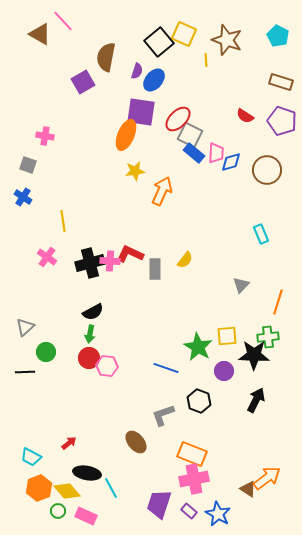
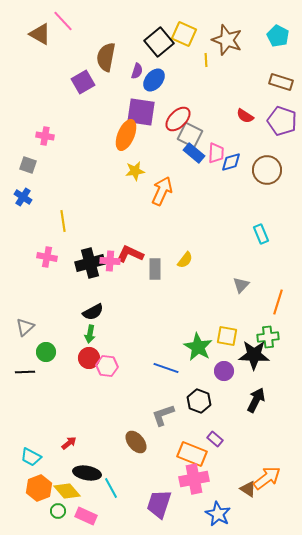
pink cross at (47, 257): rotated 24 degrees counterclockwise
yellow square at (227, 336): rotated 15 degrees clockwise
purple rectangle at (189, 511): moved 26 px right, 72 px up
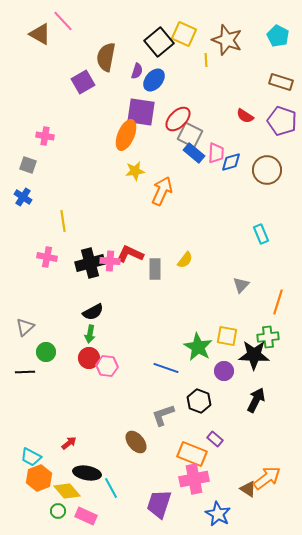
orange hexagon at (39, 488): moved 10 px up
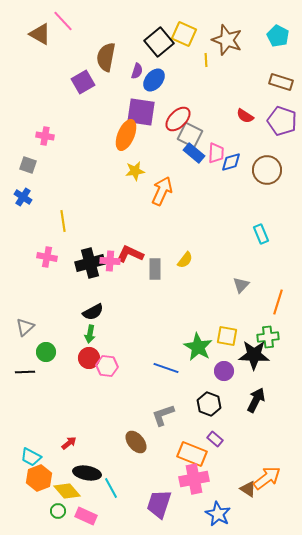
black hexagon at (199, 401): moved 10 px right, 3 px down
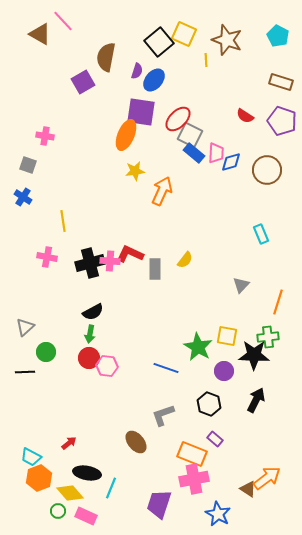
cyan line at (111, 488): rotated 50 degrees clockwise
yellow diamond at (67, 491): moved 3 px right, 2 px down
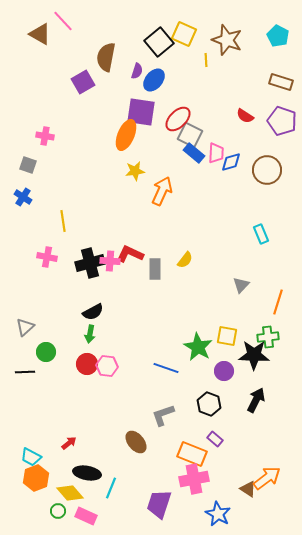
red circle at (89, 358): moved 2 px left, 6 px down
orange hexagon at (39, 478): moved 3 px left
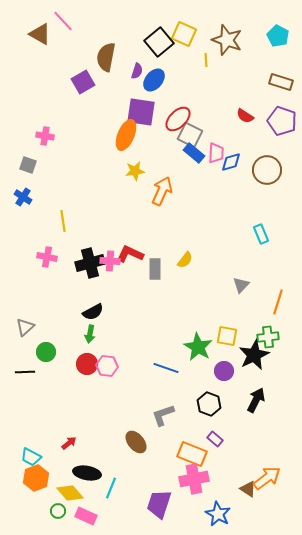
black star at (254, 355): rotated 28 degrees counterclockwise
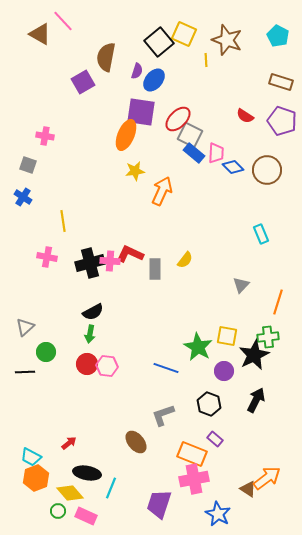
blue diamond at (231, 162): moved 2 px right, 5 px down; rotated 60 degrees clockwise
